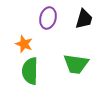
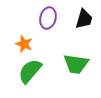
green semicircle: rotated 40 degrees clockwise
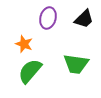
black trapezoid: rotated 30 degrees clockwise
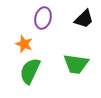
purple ellipse: moved 5 px left
green semicircle: rotated 16 degrees counterclockwise
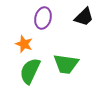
black trapezoid: moved 2 px up
green trapezoid: moved 10 px left
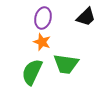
black trapezoid: moved 2 px right
orange star: moved 18 px right, 2 px up
green semicircle: moved 2 px right, 1 px down
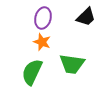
green trapezoid: moved 6 px right
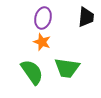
black trapezoid: rotated 40 degrees counterclockwise
green trapezoid: moved 5 px left, 4 px down
green semicircle: rotated 120 degrees clockwise
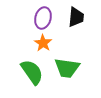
black trapezoid: moved 10 px left
orange star: moved 1 px right, 1 px down; rotated 12 degrees clockwise
